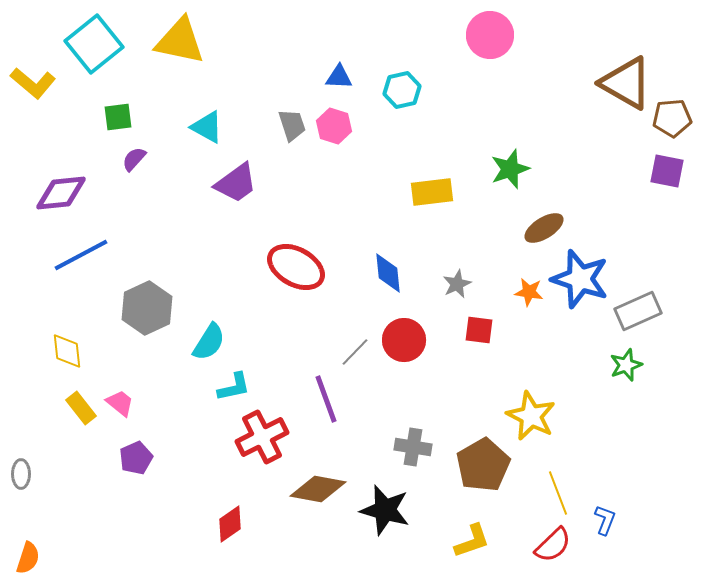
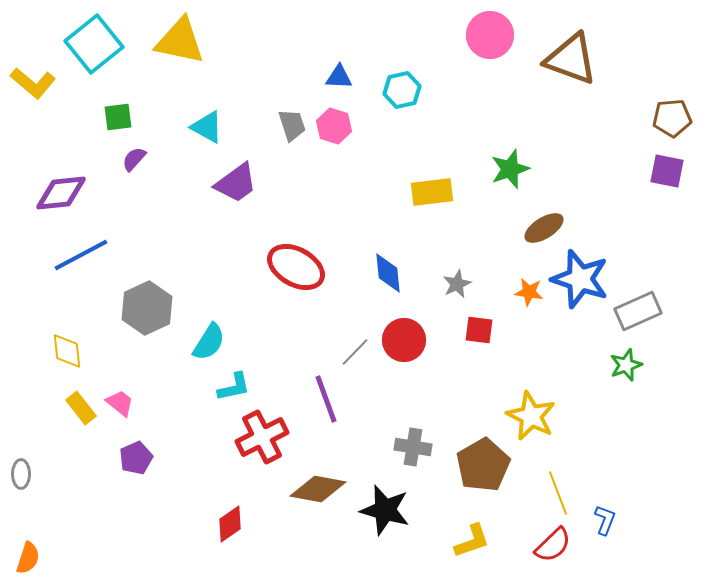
brown triangle at (626, 83): moved 55 px left, 24 px up; rotated 10 degrees counterclockwise
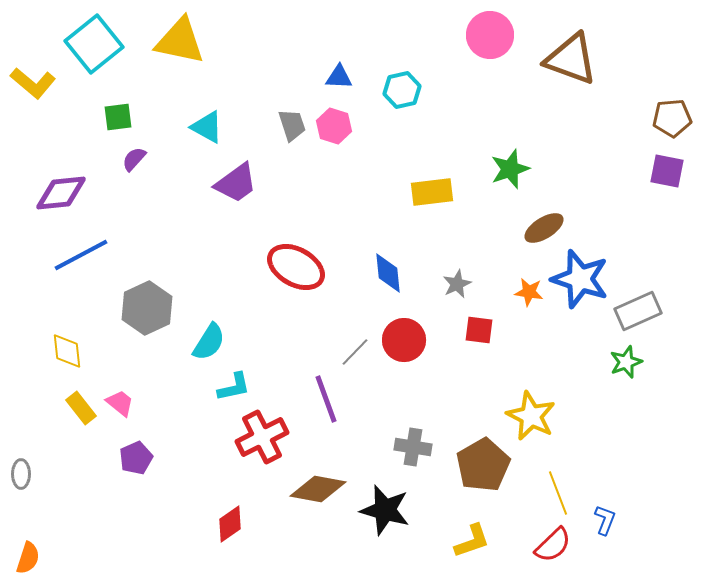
green star at (626, 365): moved 3 px up
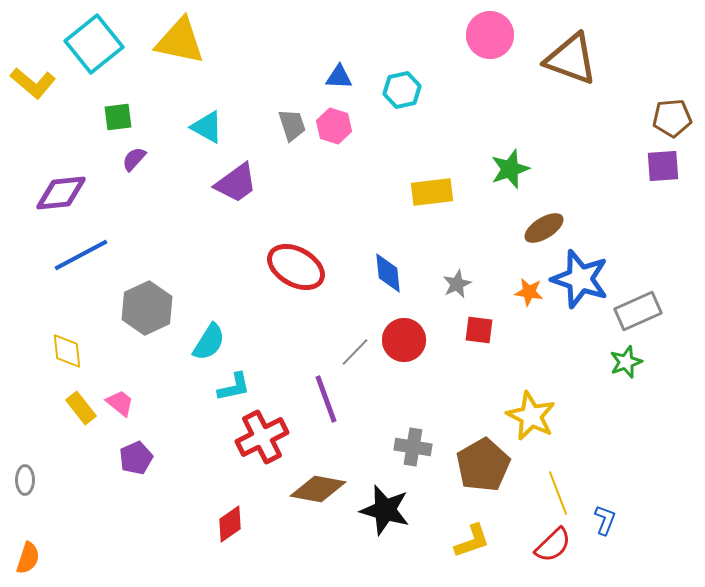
purple square at (667, 171): moved 4 px left, 5 px up; rotated 15 degrees counterclockwise
gray ellipse at (21, 474): moved 4 px right, 6 px down
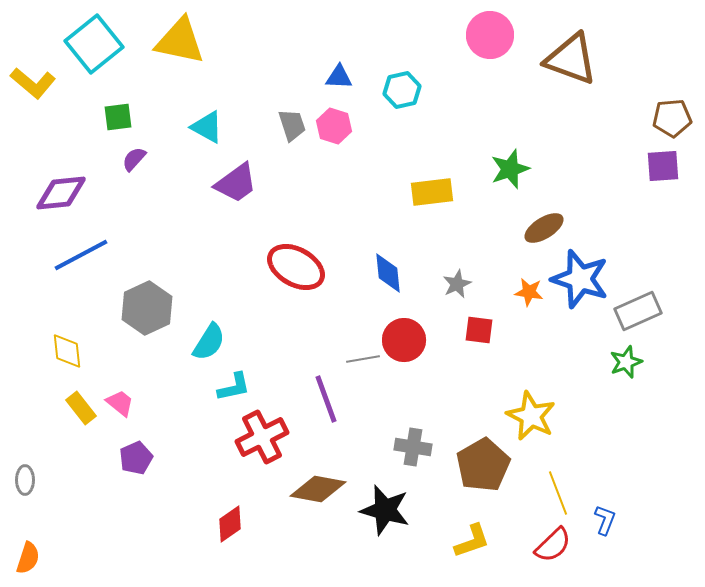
gray line at (355, 352): moved 8 px right, 7 px down; rotated 36 degrees clockwise
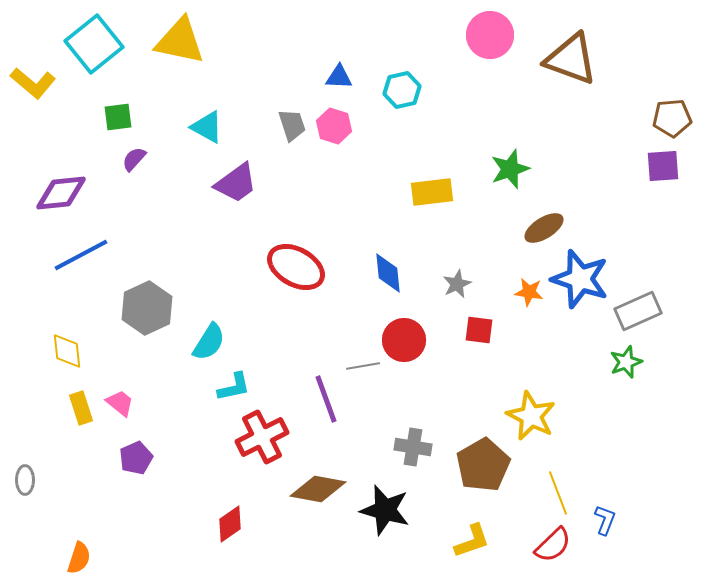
gray line at (363, 359): moved 7 px down
yellow rectangle at (81, 408): rotated 20 degrees clockwise
orange semicircle at (28, 558): moved 51 px right
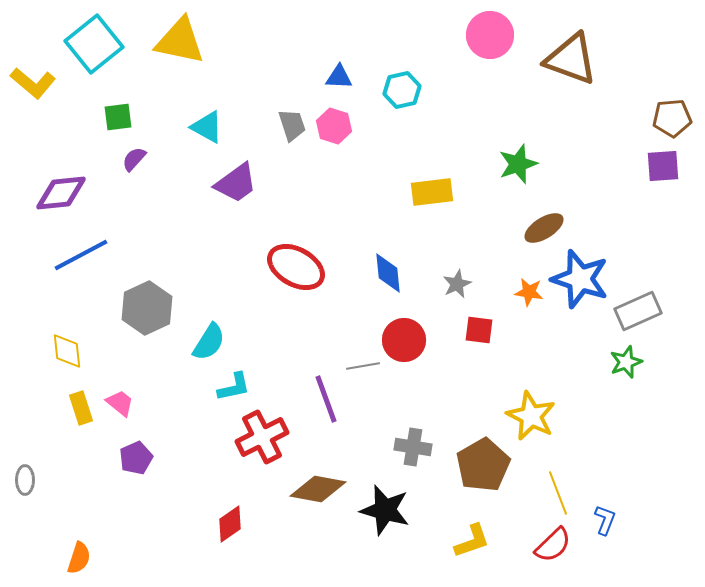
green star at (510, 169): moved 8 px right, 5 px up
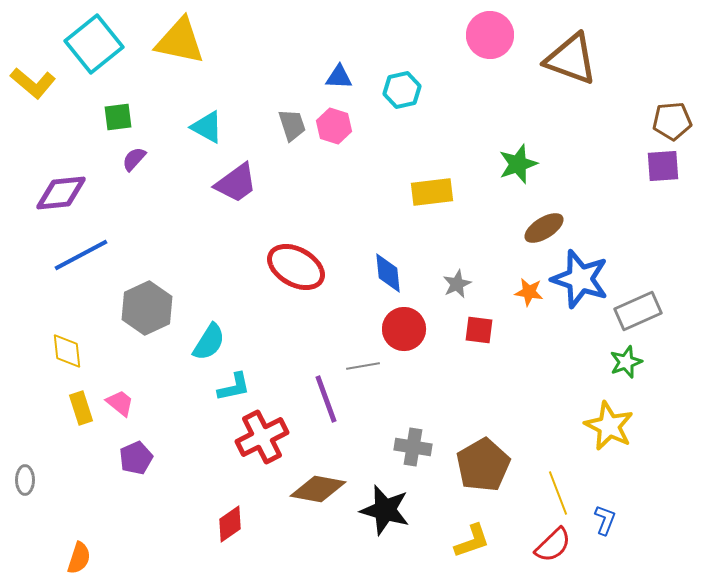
brown pentagon at (672, 118): moved 3 px down
red circle at (404, 340): moved 11 px up
yellow star at (531, 416): moved 78 px right, 10 px down
